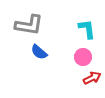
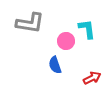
gray L-shape: moved 1 px right, 2 px up
blue semicircle: moved 16 px right, 13 px down; rotated 30 degrees clockwise
pink circle: moved 17 px left, 16 px up
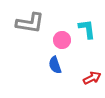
pink circle: moved 4 px left, 1 px up
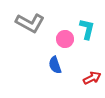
gray L-shape: rotated 20 degrees clockwise
cyan L-shape: rotated 20 degrees clockwise
pink circle: moved 3 px right, 1 px up
